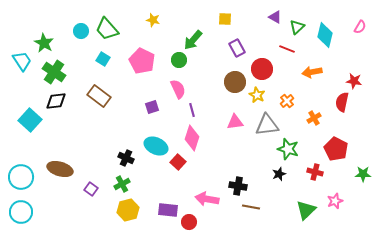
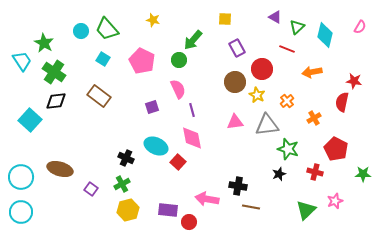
pink diamond at (192, 138): rotated 30 degrees counterclockwise
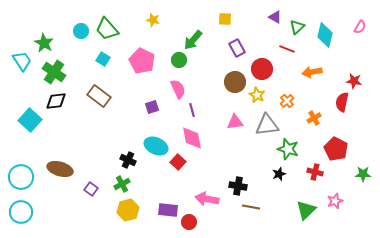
black cross at (126, 158): moved 2 px right, 2 px down
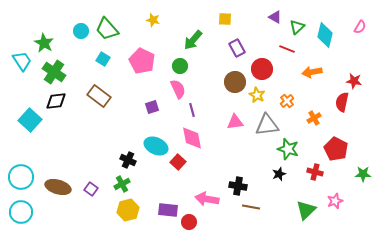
green circle at (179, 60): moved 1 px right, 6 px down
brown ellipse at (60, 169): moved 2 px left, 18 px down
